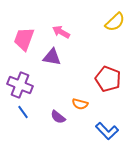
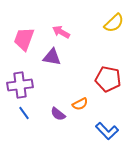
yellow semicircle: moved 1 px left, 1 px down
red pentagon: rotated 10 degrees counterclockwise
purple cross: rotated 30 degrees counterclockwise
orange semicircle: rotated 42 degrees counterclockwise
blue line: moved 1 px right, 1 px down
purple semicircle: moved 3 px up
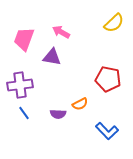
purple semicircle: rotated 35 degrees counterclockwise
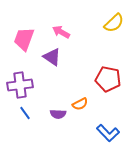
purple triangle: rotated 24 degrees clockwise
blue line: moved 1 px right
blue L-shape: moved 1 px right, 2 px down
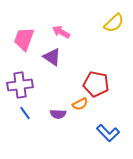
red pentagon: moved 12 px left, 5 px down
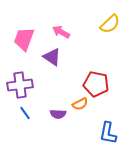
yellow semicircle: moved 4 px left, 1 px down
blue L-shape: rotated 55 degrees clockwise
